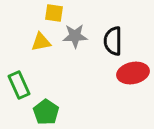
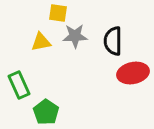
yellow square: moved 4 px right
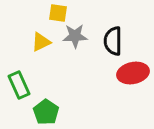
yellow triangle: rotated 15 degrees counterclockwise
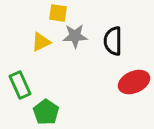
red ellipse: moved 1 px right, 9 px down; rotated 12 degrees counterclockwise
green rectangle: moved 1 px right
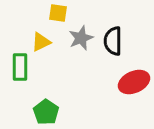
gray star: moved 6 px right, 2 px down; rotated 20 degrees counterclockwise
green rectangle: moved 18 px up; rotated 24 degrees clockwise
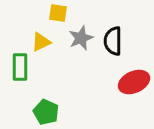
green pentagon: rotated 10 degrees counterclockwise
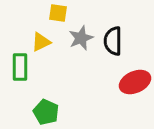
red ellipse: moved 1 px right
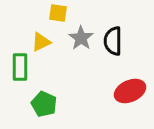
gray star: rotated 15 degrees counterclockwise
red ellipse: moved 5 px left, 9 px down
green pentagon: moved 2 px left, 8 px up
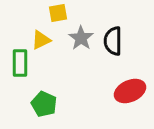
yellow square: rotated 18 degrees counterclockwise
yellow triangle: moved 2 px up
green rectangle: moved 4 px up
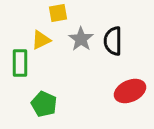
gray star: moved 1 px down
